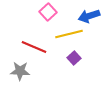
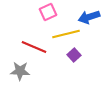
pink square: rotated 18 degrees clockwise
blue arrow: moved 1 px down
yellow line: moved 3 px left
purple square: moved 3 px up
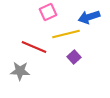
purple square: moved 2 px down
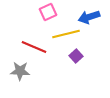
purple square: moved 2 px right, 1 px up
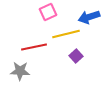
red line: rotated 35 degrees counterclockwise
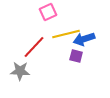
blue arrow: moved 5 px left, 22 px down
red line: rotated 35 degrees counterclockwise
purple square: rotated 32 degrees counterclockwise
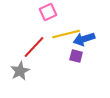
gray star: rotated 30 degrees counterclockwise
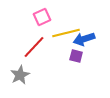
pink square: moved 6 px left, 5 px down
yellow line: moved 1 px up
gray star: moved 4 px down
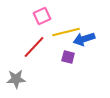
pink square: moved 1 px up
yellow line: moved 1 px up
purple square: moved 8 px left, 1 px down
gray star: moved 4 px left, 4 px down; rotated 24 degrees clockwise
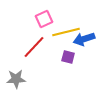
pink square: moved 2 px right, 3 px down
